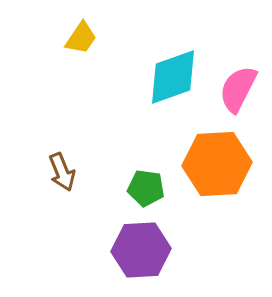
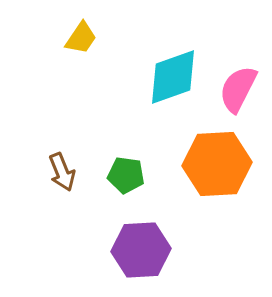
green pentagon: moved 20 px left, 13 px up
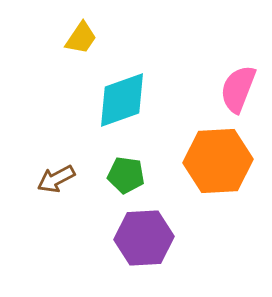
cyan diamond: moved 51 px left, 23 px down
pink semicircle: rotated 6 degrees counterclockwise
orange hexagon: moved 1 px right, 3 px up
brown arrow: moved 6 px left, 7 px down; rotated 84 degrees clockwise
purple hexagon: moved 3 px right, 12 px up
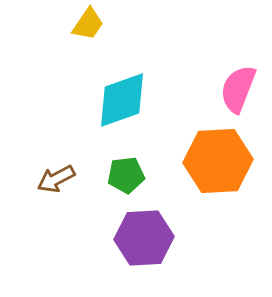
yellow trapezoid: moved 7 px right, 14 px up
green pentagon: rotated 15 degrees counterclockwise
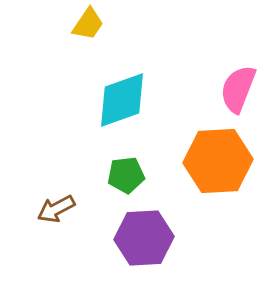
brown arrow: moved 30 px down
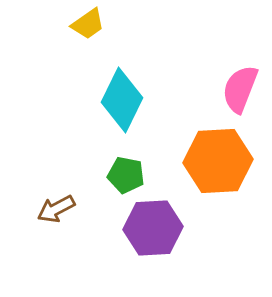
yellow trapezoid: rotated 21 degrees clockwise
pink semicircle: moved 2 px right
cyan diamond: rotated 44 degrees counterclockwise
green pentagon: rotated 18 degrees clockwise
purple hexagon: moved 9 px right, 10 px up
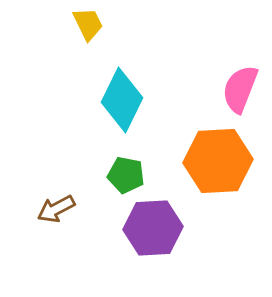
yellow trapezoid: rotated 81 degrees counterclockwise
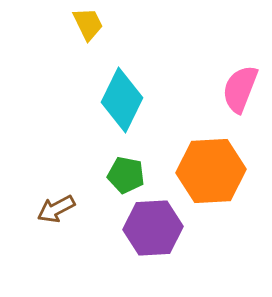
orange hexagon: moved 7 px left, 10 px down
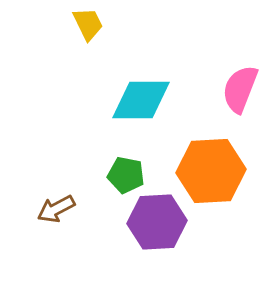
cyan diamond: moved 19 px right; rotated 64 degrees clockwise
purple hexagon: moved 4 px right, 6 px up
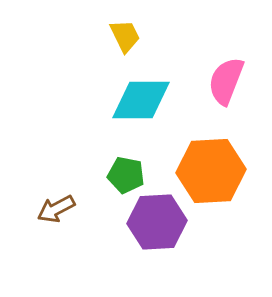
yellow trapezoid: moved 37 px right, 12 px down
pink semicircle: moved 14 px left, 8 px up
